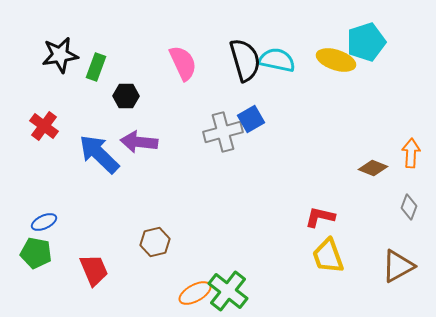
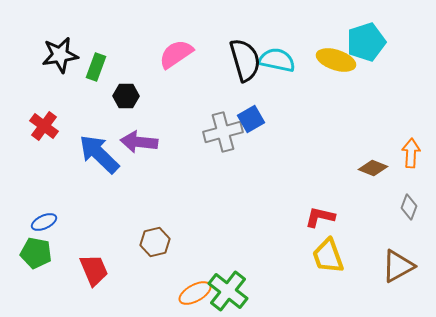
pink semicircle: moved 7 px left, 9 px up; rotated 99 degrees counterclockwise
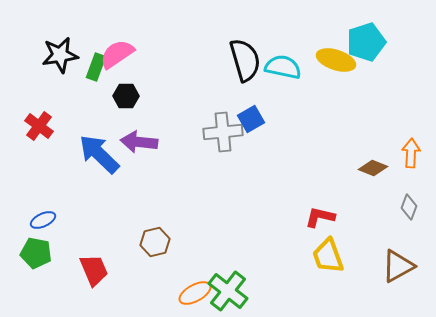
pink semicircle: moved 59 px left
cyan semicircle: moved 6 px right, 7 px down
red cross: moved 5 px left
gray cross: rotated 9 degrees clockwise
blue ellipse: moved 1 px left, 2 px up
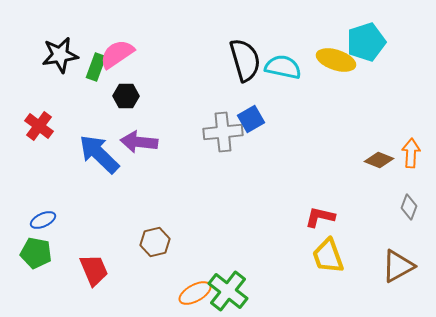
brown diamond: moved 6 px right, 8 px up
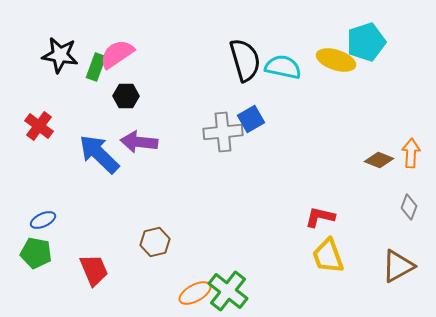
black star: rotated 18 degrees clockwise
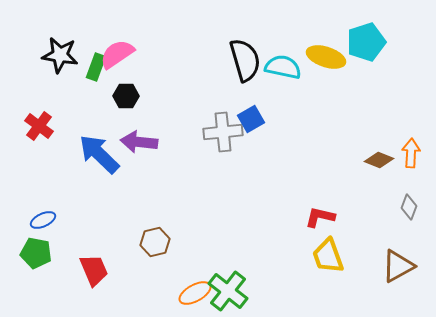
yellow ellipse: moved 10 px left, 3 px up
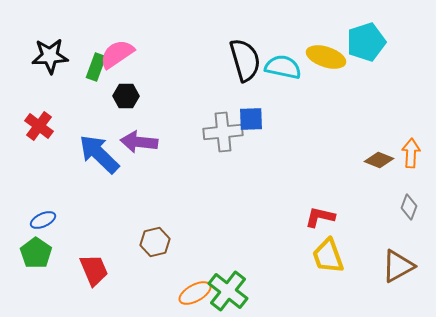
black star: moved 10 px left, 1 px down; rotated 12 degrees counterclockwise
blue square: rotated 28 degrees clockwise
green pentagon: rotated 24 degrees clockwise
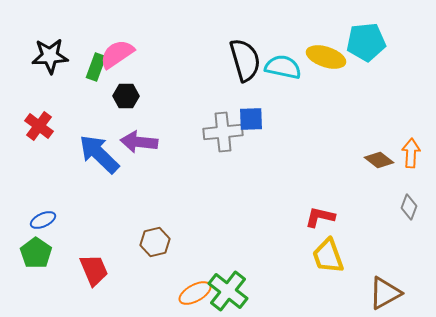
cyan pentagon: rotated 12 degrees clockwise
brown diamond: rotated 16 degrees clockwise
brown triangle: moved 13 px left, 27 px down
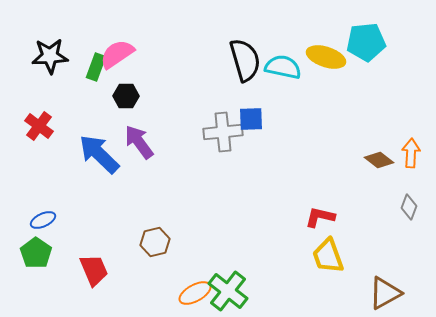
purple arrow: rotated 48 degrees clockwise
